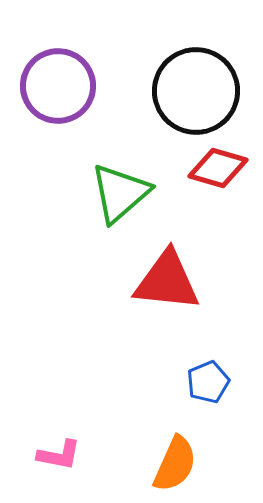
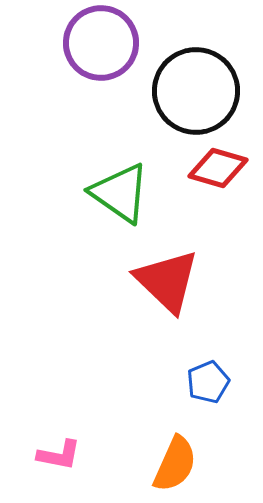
purple circle: moved 43 px right, 43 px up
green triangle: rotated 44 degrees counterclockwise
red triangle: rotated 38 degrees clockwise
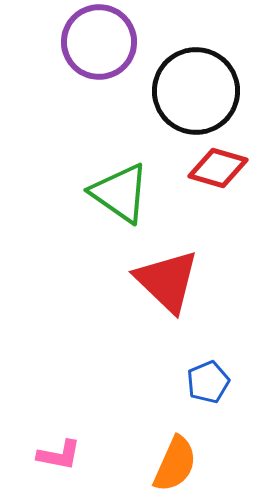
purple circle: moved 2 px left, 1 px up
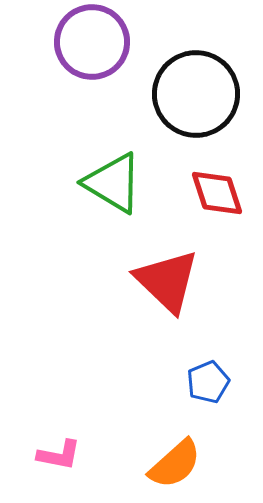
purple circle: moved 7 px left
black circle: moved 3 px down
red diamond: moved 1 px left, 25 px down; rotated 56 degrees clockwise
green triangle: moved 7 px left, 10 px up; rotated 4 degrees counterclockwise
orange semicircle: rotated 24 degrees clockwise
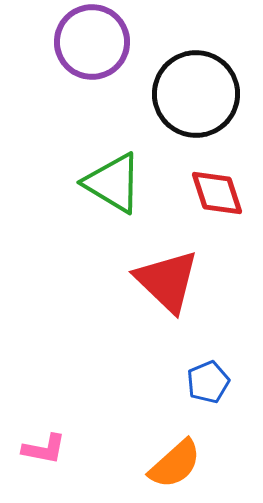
pink L-shape: moved 15 px left, 6 px up
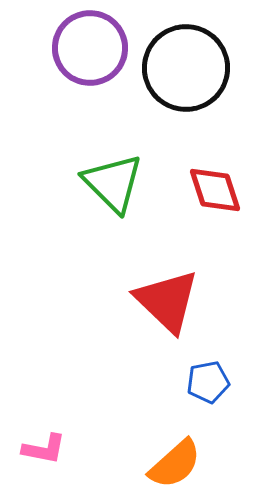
purple circle: moved 2 px left, 6 px down
black circle: moved 10 px left, 26 px up
green triangle: rotated 14 degrees clockwise
red diamond: moved 2 px left, 3 px up
red triangle: moved 20 px down
blue pentagon: rotated 12 degrees clockwise
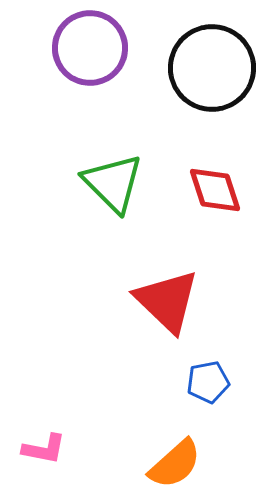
black circle: moved 26 px right
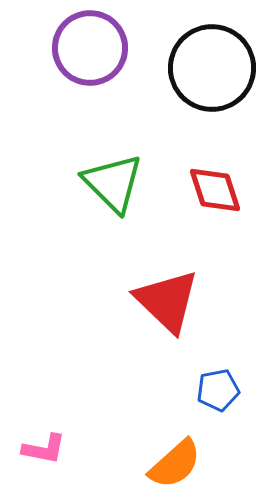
blue pentagon: moved 10 px right, 8 px down
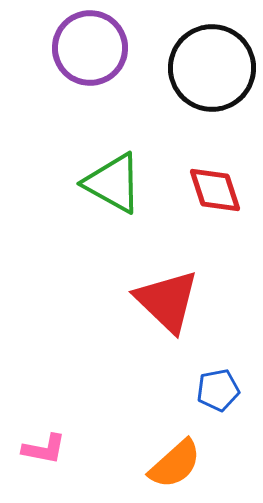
green triangle: rotated 16 degrees counterclockwise
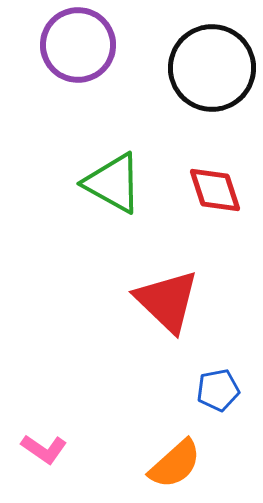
purple circle: moved 12 px left, 3 px up
pink L-shape: rotated 24 degrees clockwise
